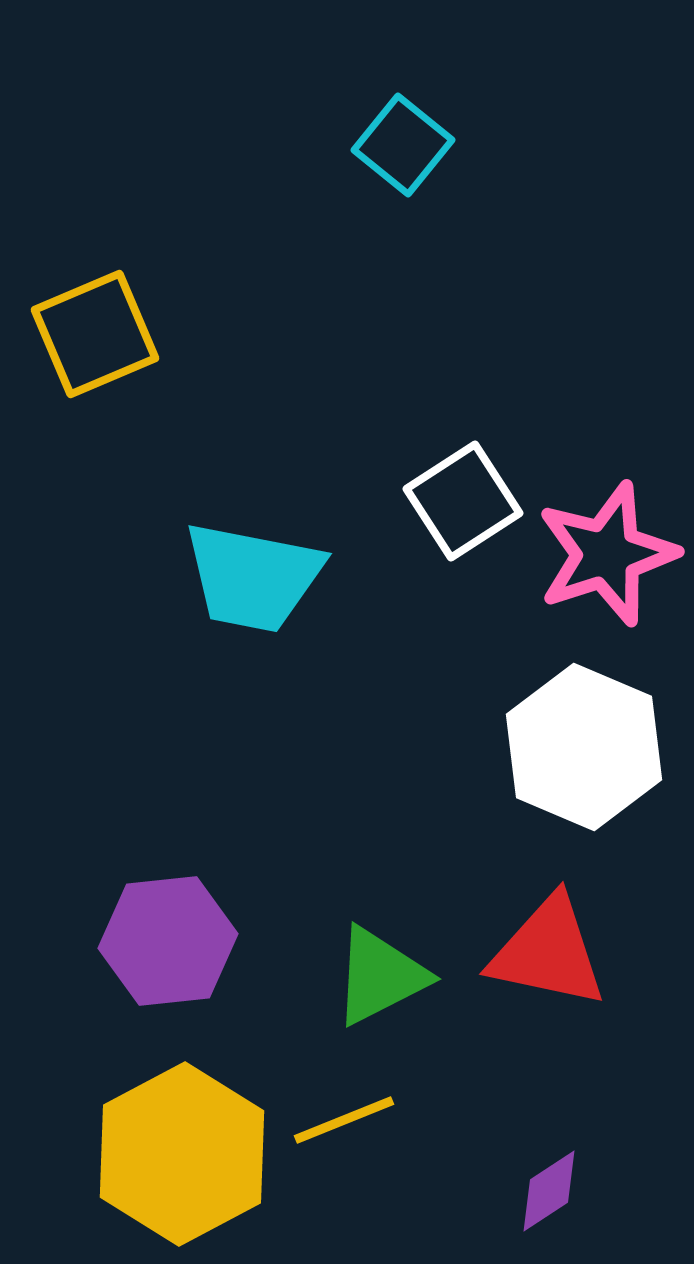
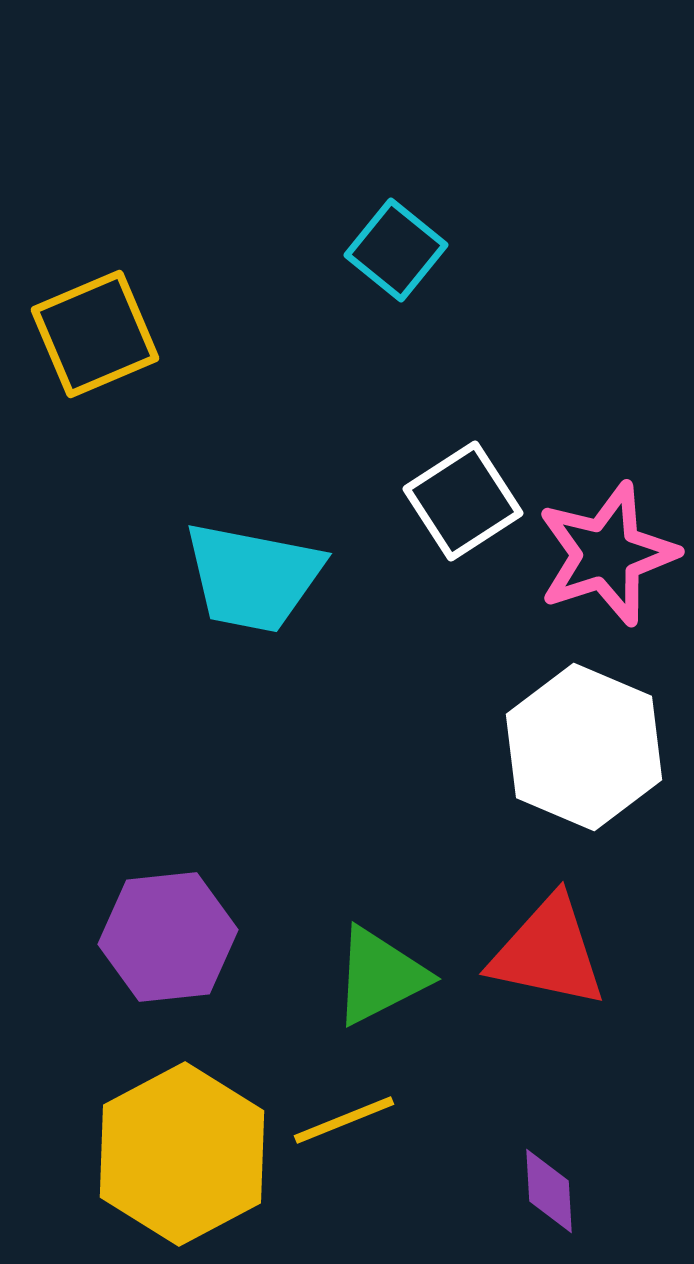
cyan square: moved 7 px left, 105 px down
purple hexagon: moved 4 px up
purple diamond: rotated 60 degrees counterclockwise
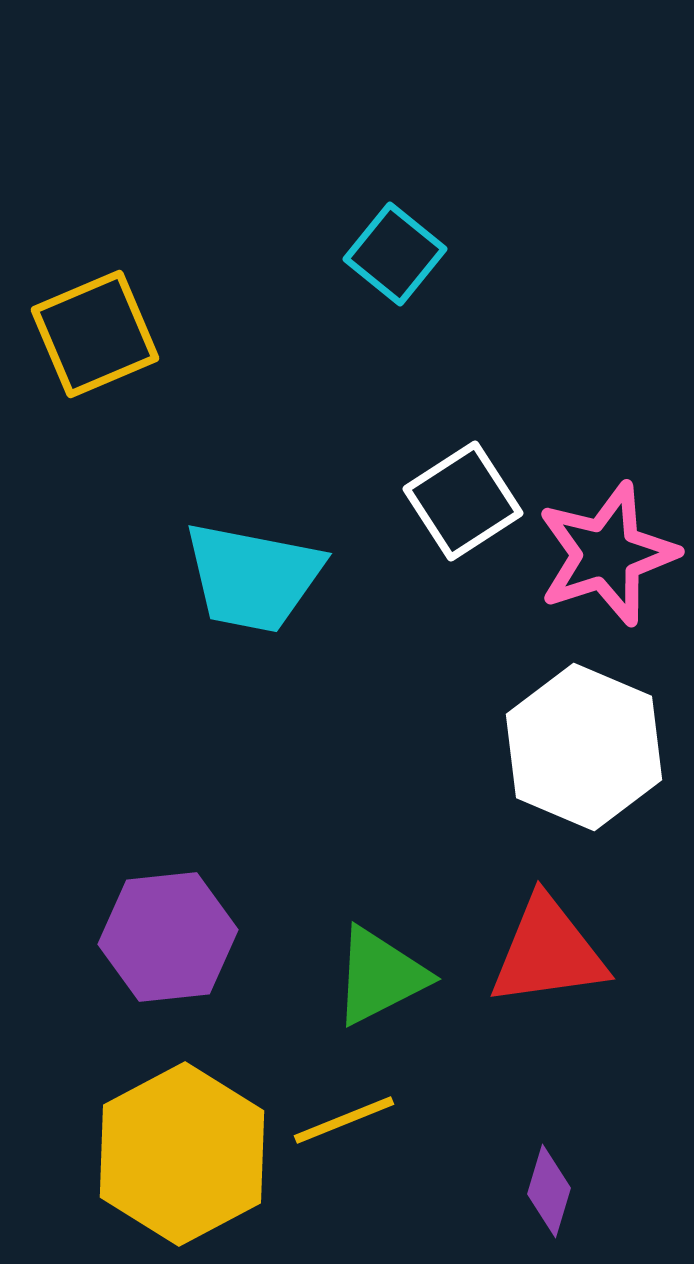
cyan square: moved 1 px left, 4 px down
red triangle: rotated 20 degrees counterclockwise
purple diamond: rotated 20 degrees clockwise
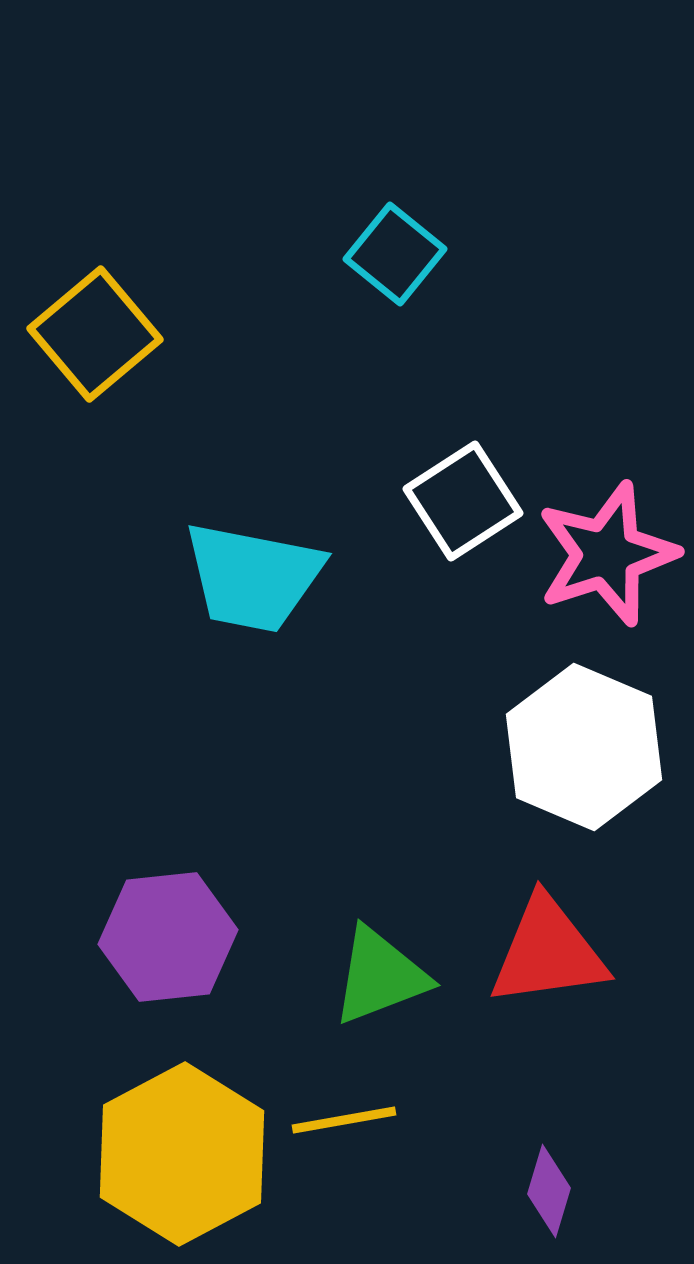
yellow square: rotated 17 degrees counterclockwise
green triangle: rotated 6 degrees clockwise
yellow line: rotated 12 degrees clockwise
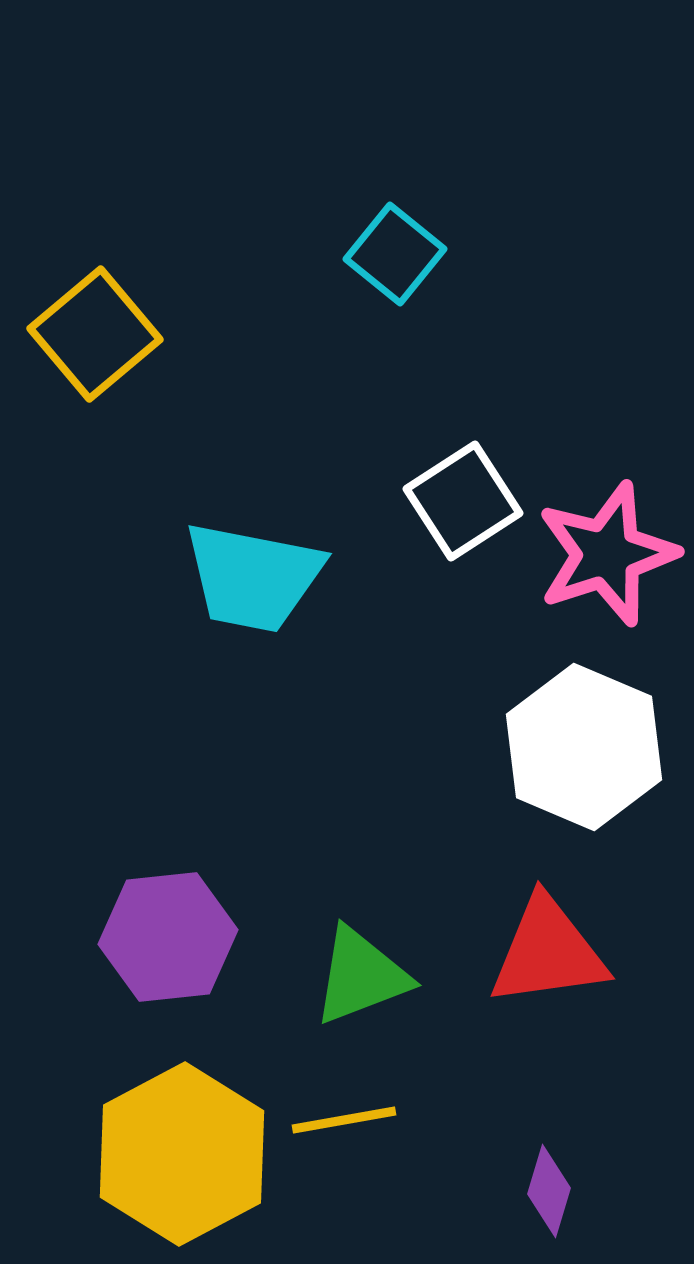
green triangle: moved 19 px left
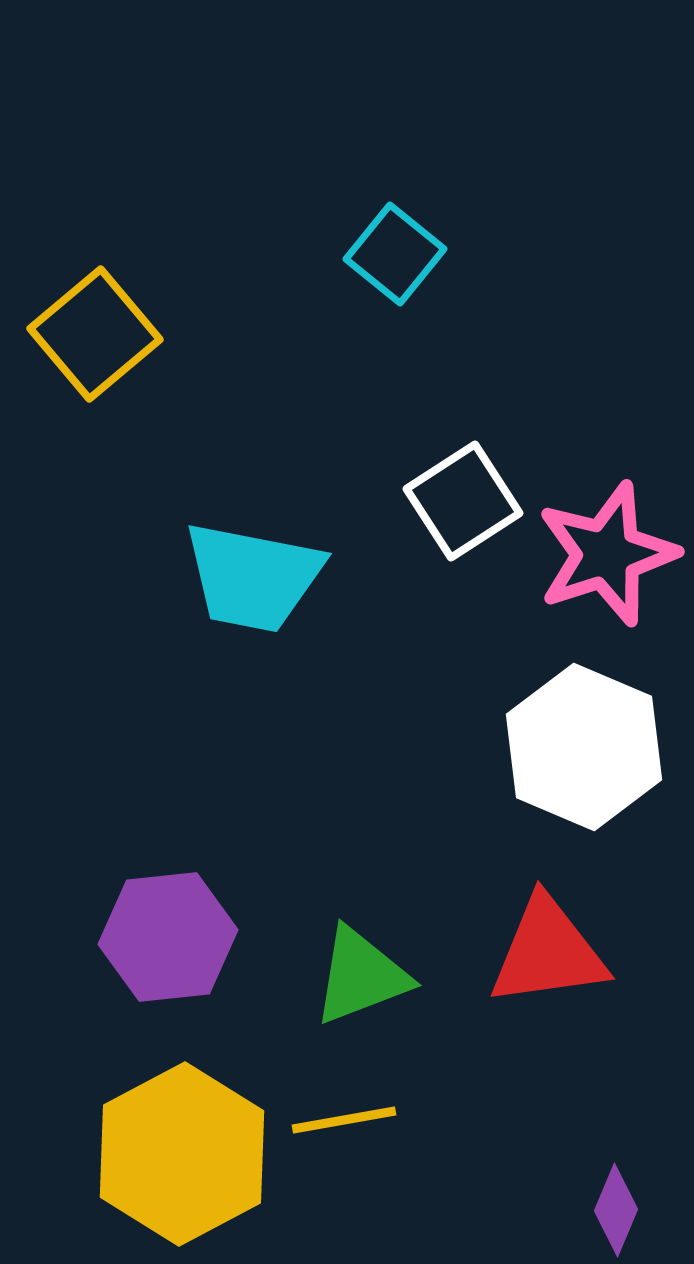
purple diamond: moved 67 px right, 19 px down; rotated 6 degrees clockwise
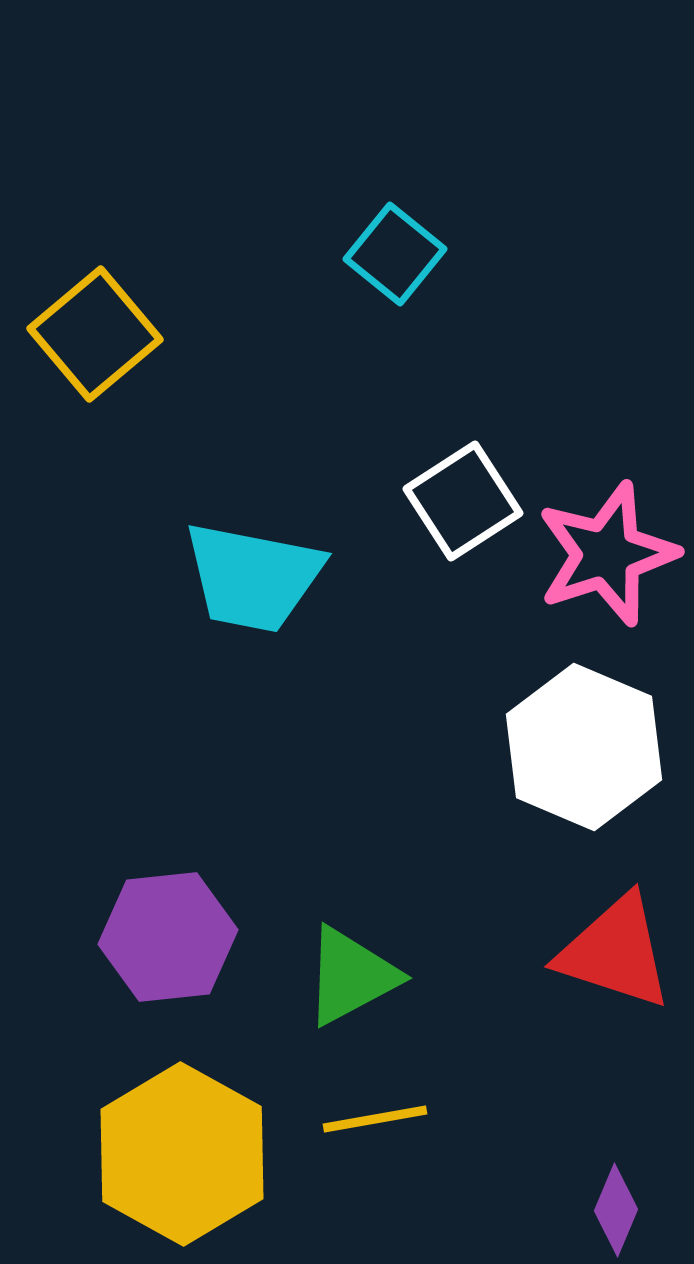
red triangle: moved 67 px right; rotated 26 degrees clockwise
green triangle: moved 10 px left; rotated 7 degrees counterclockwise
yellow line: moved 31 px right, 1 px up
yellow hexagon: rotated 3 degrees counterclockwise
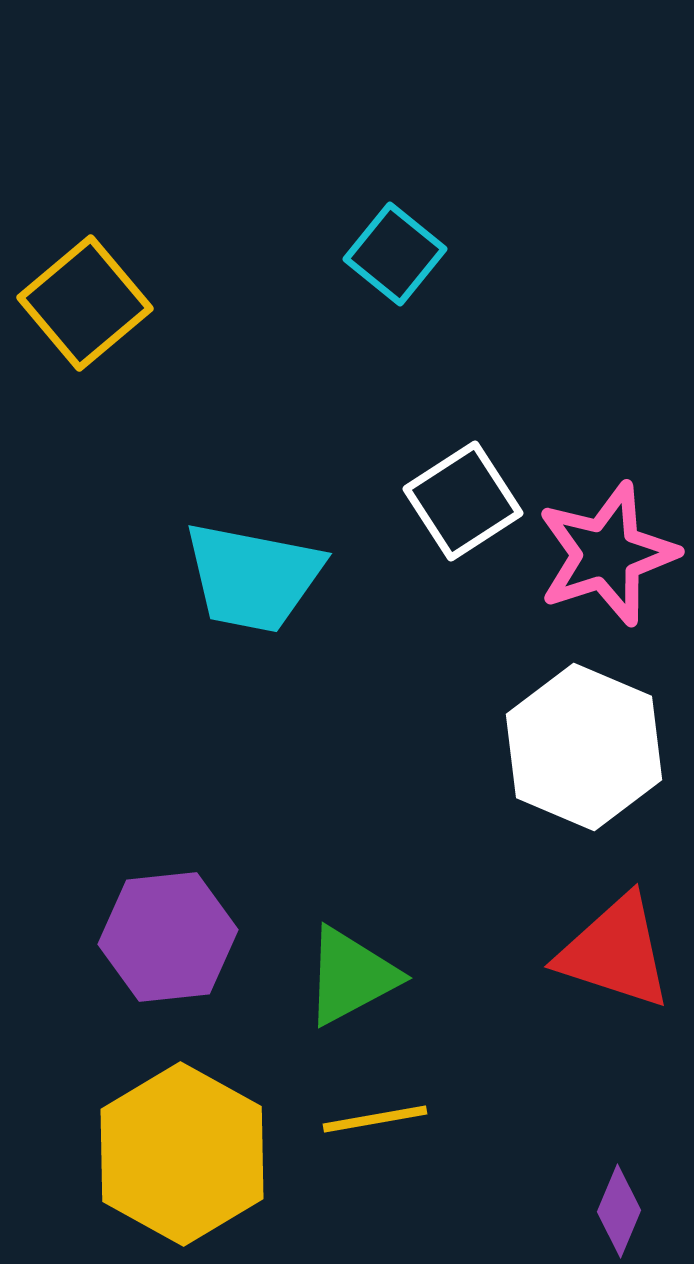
yellow square: moved 10 px left, 31 px up
purple diamond: moved 3 px right, 1 px down
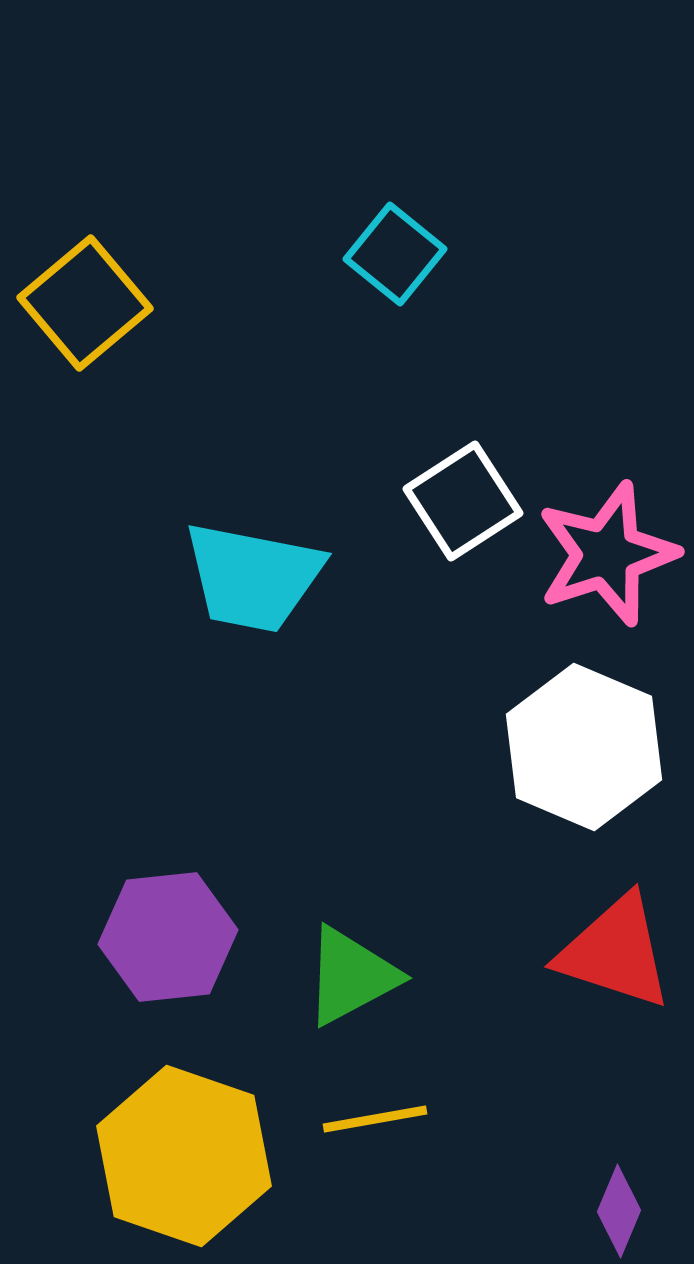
yellow hexagon: moved 2 px right, 2 px down; rotated 10 degrees counterclockwise
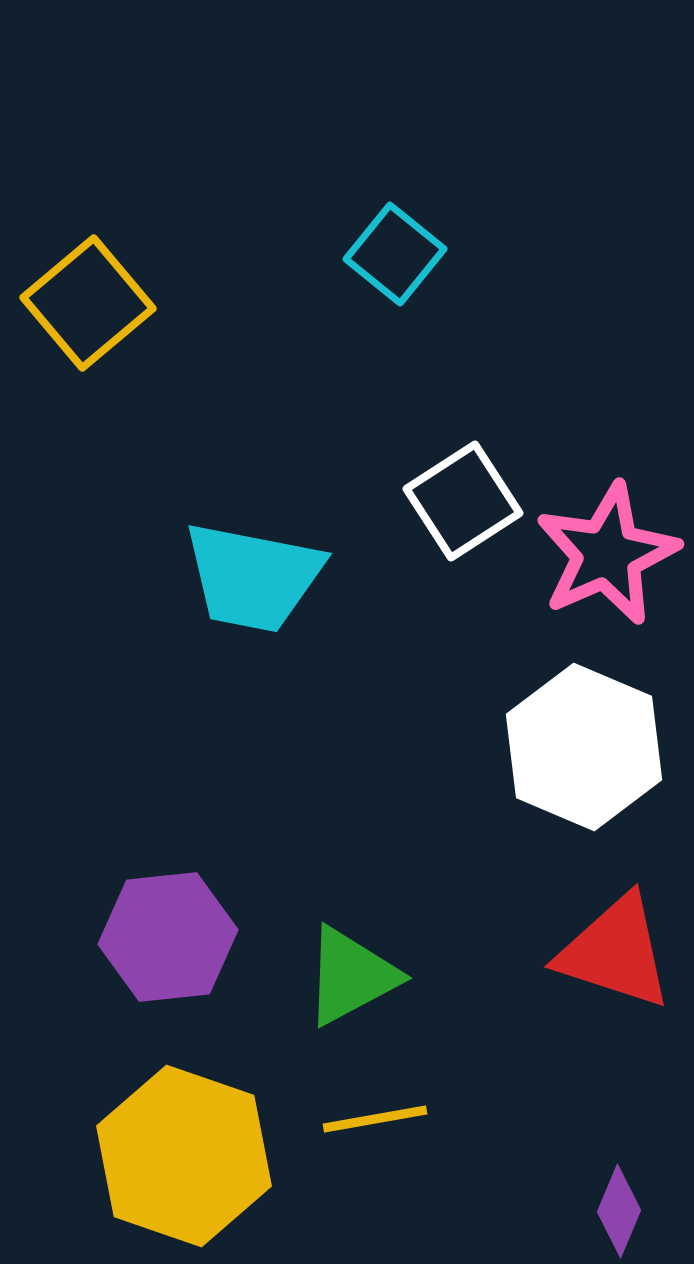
yellow square: moved 3 px right
pink star: rotated 6 degrees counterclockwise
